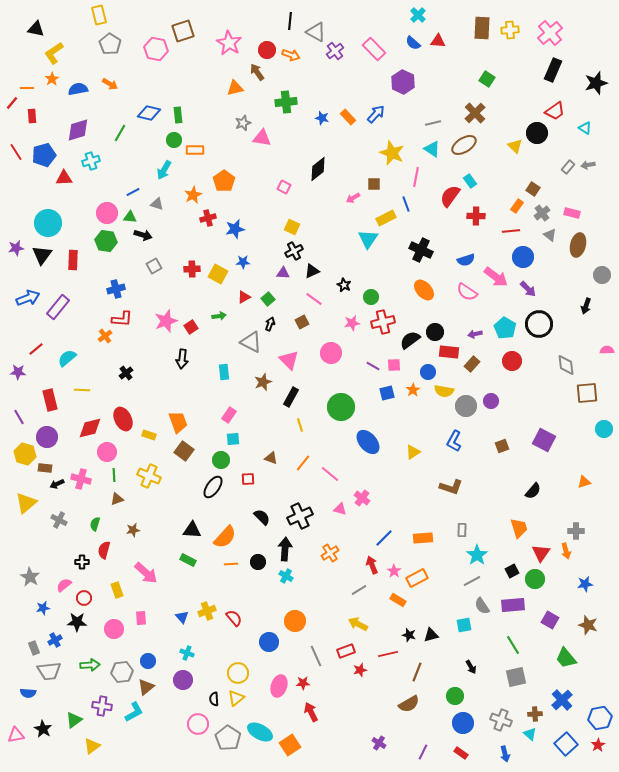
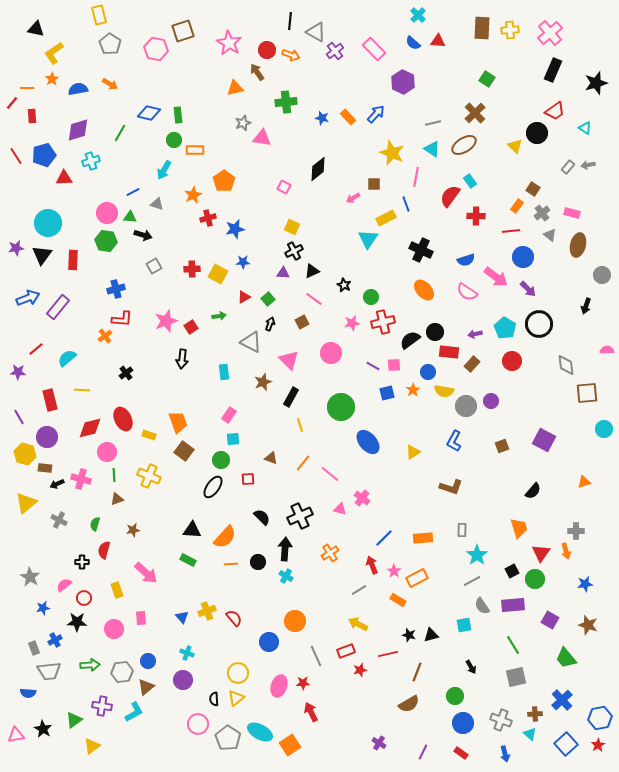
red line at (16, 152): moved 4 px down
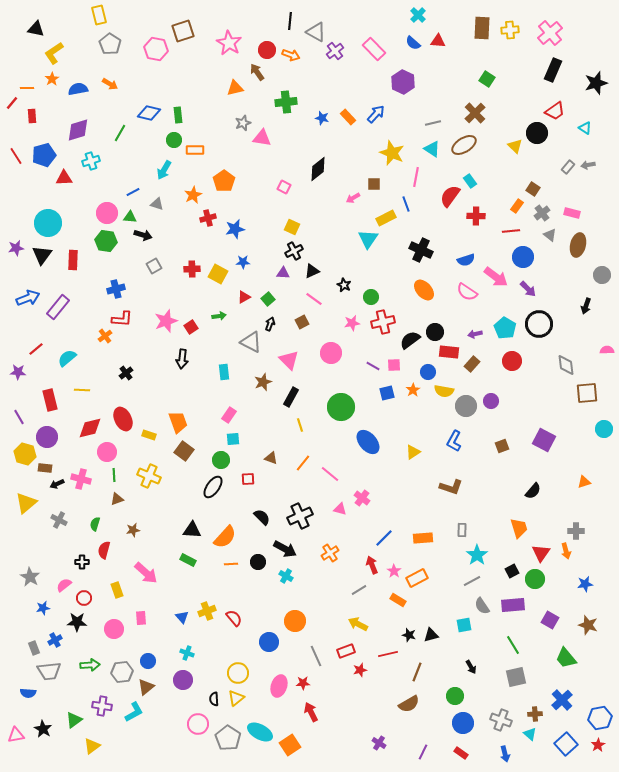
black arrow at (285, 549): rotated 115 degrees clockwise
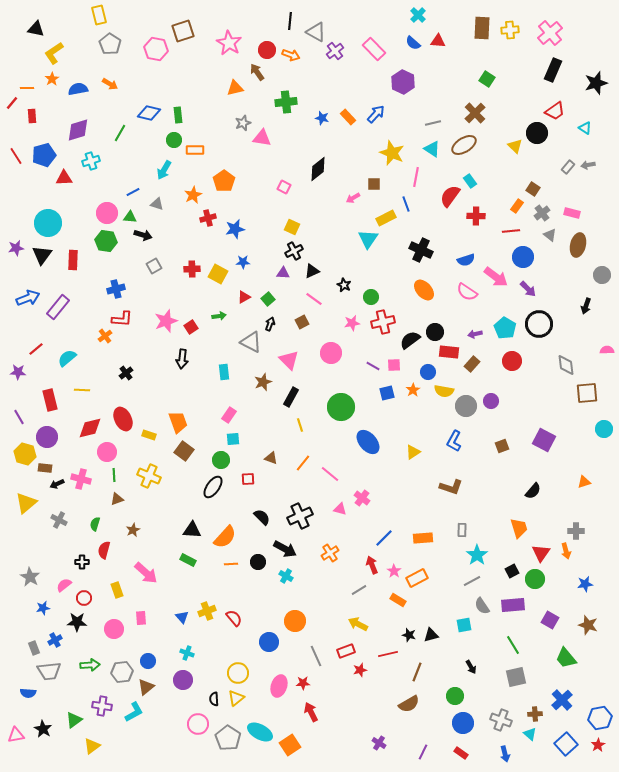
brown star at (133, 530): rotated 16 degrees counterclockwise
